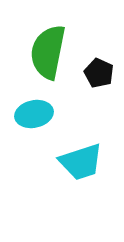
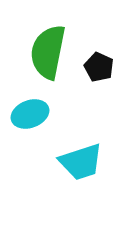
black pentagon: moved 6 px up
cyan ellipse: moved 4 px left; rotated 9 degrees counterclockwise
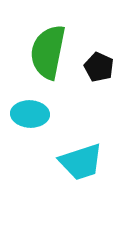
cyan ellipse: rotated 24 degrees clockwise
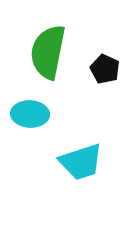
black pentagon: moved 6 px right, 2 px down
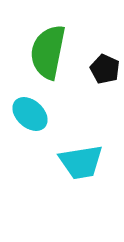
cyan ellipse: rotated 39 degrees clockwise
cyan trapezoid: rotated 9 degrees clockwise
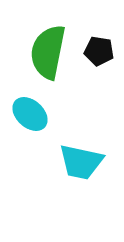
black pentagon: moved 6 px left, 18 px up; rotated 16 degrees counterclockwise
cyan trapezoid: rotated 21 degrees clockwise
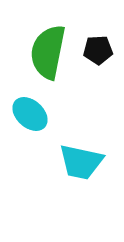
black pentagon: moved 1 px left, 1 px up; rotated 12 degrees counterclockwise
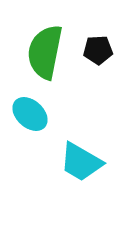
green semicircle: moved 3 px left
cyan trapezoid: rotated 18 degrees clockwise
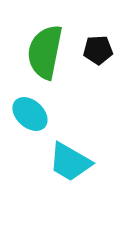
cyan trapezoid: moved 11 px left
